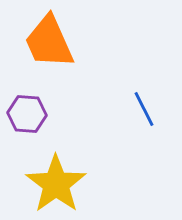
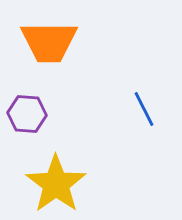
orange trapezoid: rotated 66 degrees counterclockwise
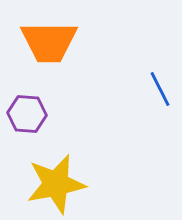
blue line: moved 16 px right, 20 px up
yellow star: rotated 24 degrees clockwise
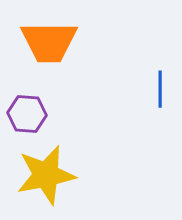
blue line: rotated 27 degrees clockwise
yellow star: moved 10 px left, 9 px up
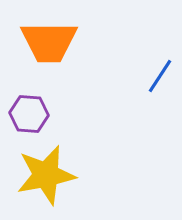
blue line: moved 13 px up; rotated 33 degrees clockwise
purple hexagon: moved 2 px right
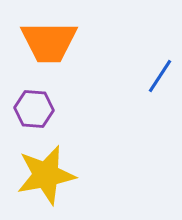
purple hexagon: moved 5 px right, 5 px up
